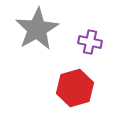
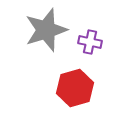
gray star: moved 9 px right, 1 px down; rotated 12 degrees clockwise
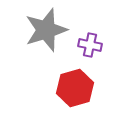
purple cross: moved 3 px down
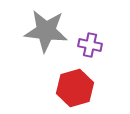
gray star: moved 1 px down; rotated 24 degrees clockwise
